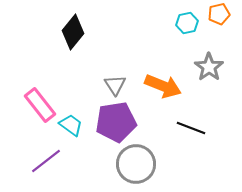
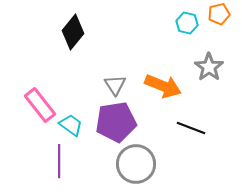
cyan hexagon: rotated 25 degrees clockwise
purple line: moved 13 px right; rotated 52 degrees counterclockwise
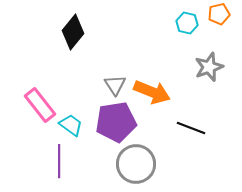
gray star: rotated 16 degrees clockwise
orange arrow: moved 11 px left, 6 px down
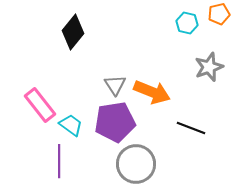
purple pentagon: moved 1 px left
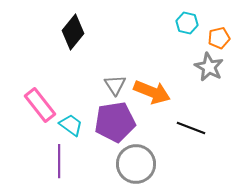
orange pentagon: moved 24 px down
gray star: rotated 24 degrees counterclockwise
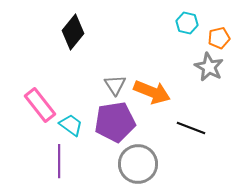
gray circle: moved 2 px right
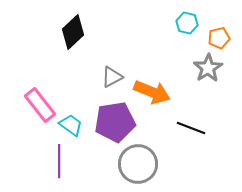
black diamond: rotated 8 degrees clockwise
gray star: moved 1 px left, 1 px down; rotated 12 degrees clockwise
gray triangle: moved 3 px left, 8 px up; rotated 35 degrees clockwise
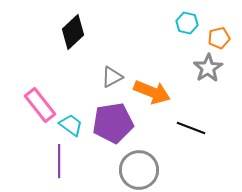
purple pentagon: moved 2 px left, 1 px down
gray circle: moved 1 px right, 6 px down
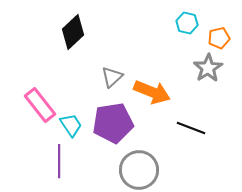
gray triangle: rotated 15 degrees counterclockwise
cyan trapezoid: rotated 20 degrees clockwise
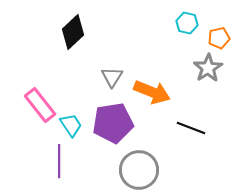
gray triangle: rotated 15 degrees counterclockwise
